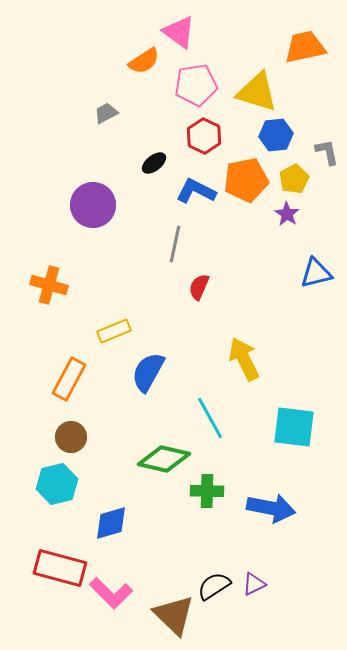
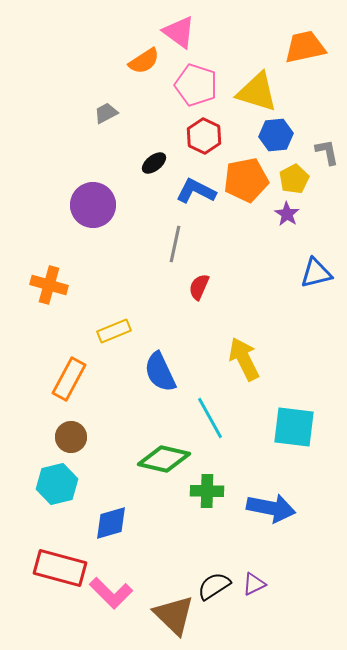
pink pentagon: rotated 27 degrees clockwise
blue semicircle: moved 12 px right; rotated 54 degrees counterclockwise
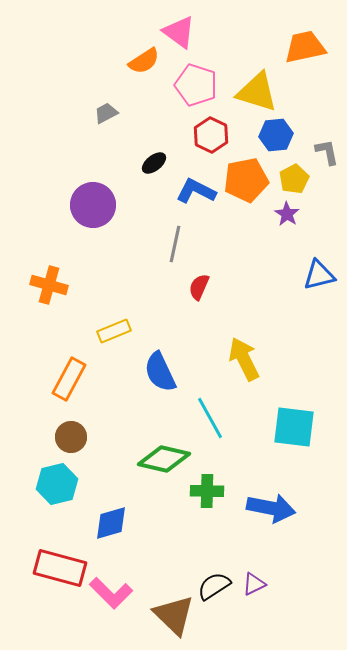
red hexagon: moved 7 px right, 1 px up
blue triangle: moved 3 px right, 2 px down
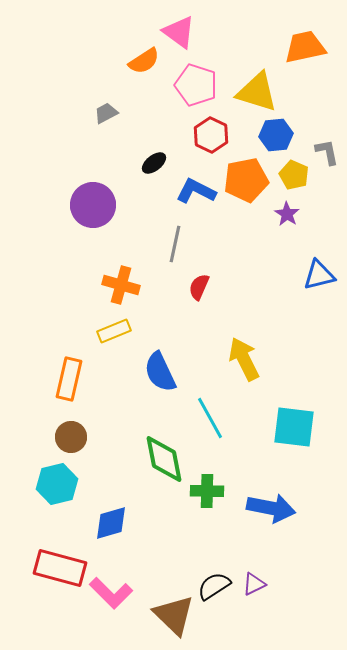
yellow pentagon: moved 4 px up; rotated 20 degrees counterclockwise
orange cross: moved 72 px right
orange rectangle: rotated 15 degrees counterclockwise
green diamond: rotated 66 degrees clockwise
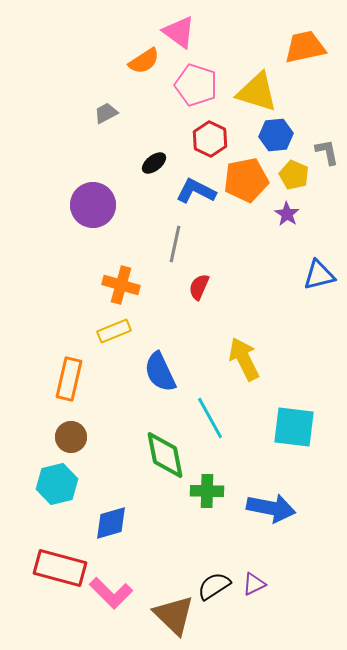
red hexagon: moved 1 px left, 4 px down
green diamond: moved 1 px right, 4 px up
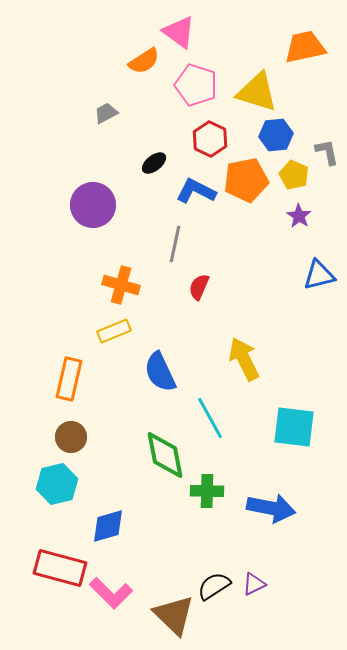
purple star: moved 12 px right, 2 px down
blue diamond: moved 3 px left, 3 px down
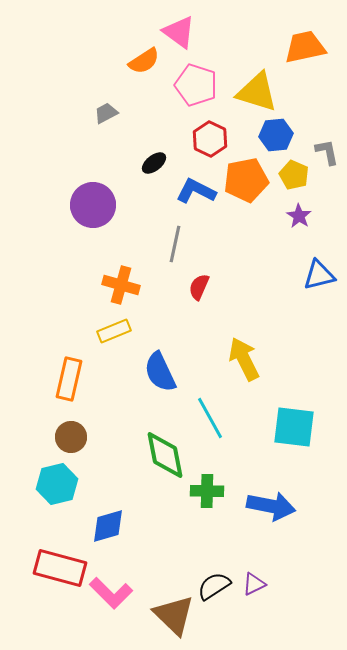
blue arrow: moved 2 px up
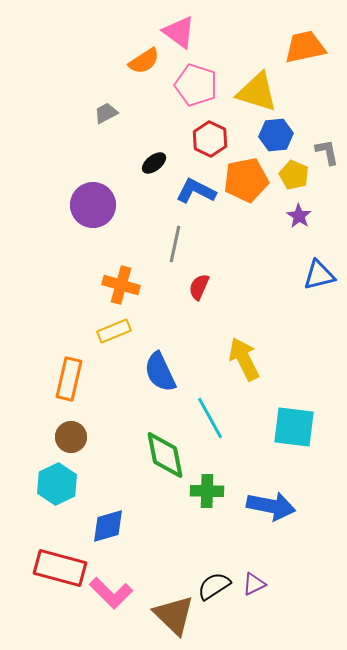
cyan hexagon: rotated 12 degrees counterclockwise
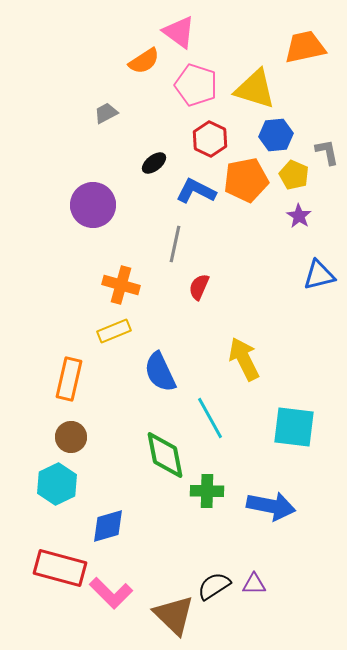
yellow triangle: moved 2 px left, 3 px up
purple triangle: rotated 25 degrees clockwise
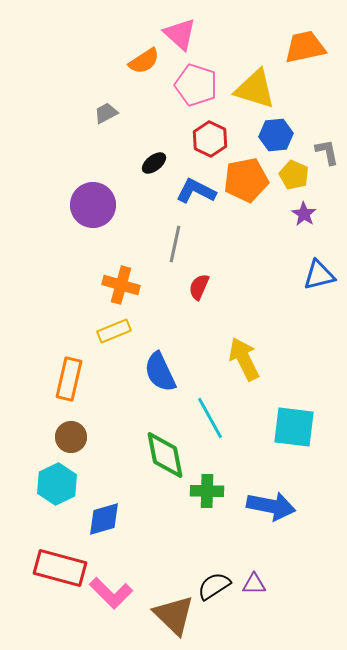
pink triangle: moved 1 px right, 2 px down; rotated 6 degrees clockwise
purple star: moved 5 px right, 2 px up
blue diamond: moved 4 px left, 7 px up
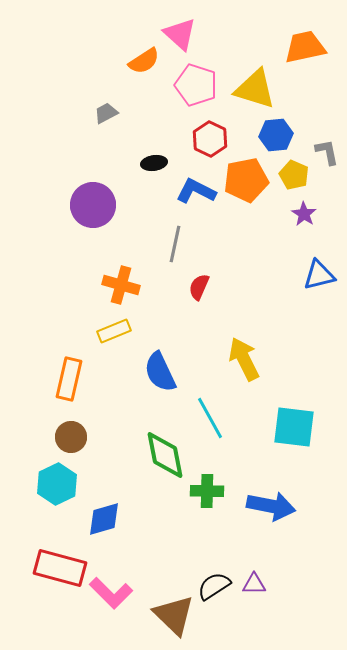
black ellipse: rotated 30 degrees clockwise
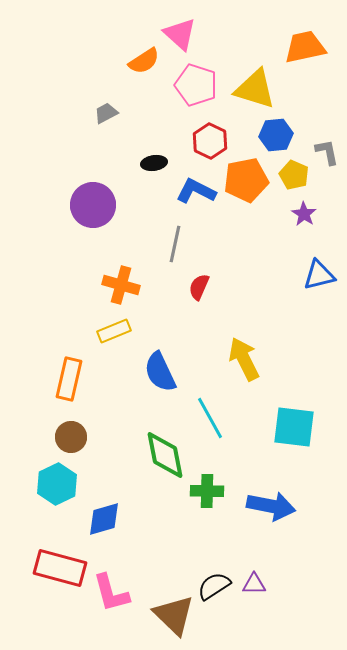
red hexagon: moved 2 px down
pink L-shape: rotated 30 degrees clockwise
